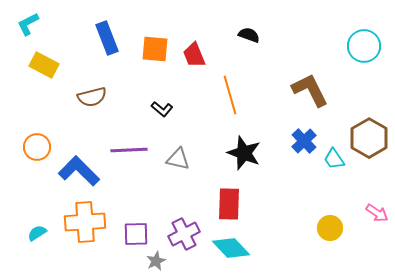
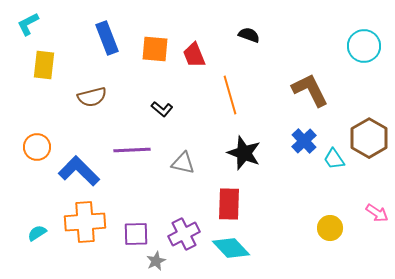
yellow rectangle: rotated 68 degrees clockwise
purple line: moved 3 px right
gray triangle: moved 5 px right, 4 px down
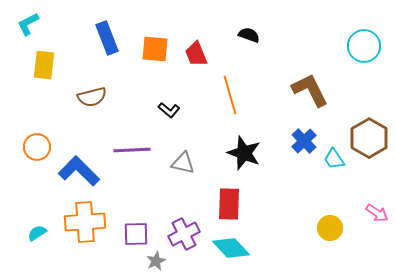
red trapezoid: moved 2 px right, 1 px up
black L-shape: moved 7 px right, 1 px down
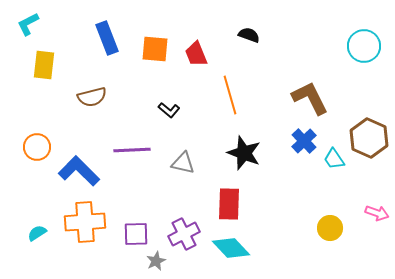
brown L-shape: moved 8 px down
brown hexagon: rotated 6 degrees counterclockwise
pink arrow: rotated 15 degrees counterclockwise
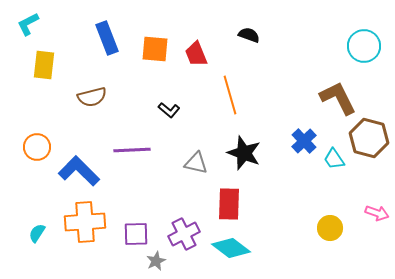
brown L-shape: moved 28 px right
brown hexagon: rotated 9 degrees counterclockwise
gray triangle: moved 13 px right
cyan semicircle: rotated 24 degrees counterclockwise
cyan diamond: rotated 9 degrees counterclockwise
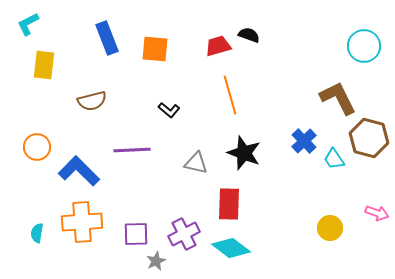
red trapezoid: moved 22 px right, 8 px up; rotated 96 degrees clockwise
brown semicircle: moved 4 px down
orange cross: moved 3 px left
cyan semicircle: rotated 24 degrees counterclockwise
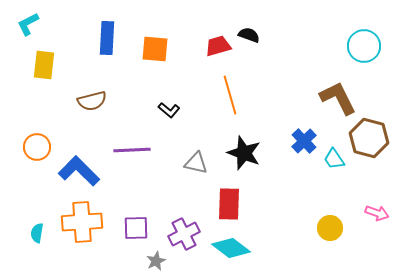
blue rectangle: rotated 24 degrees clockwise
purple square: moved 6 px up
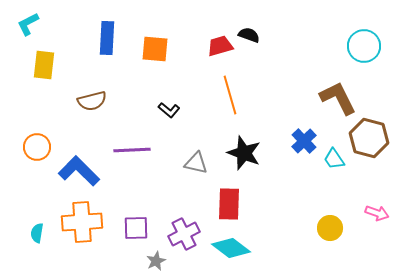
red trapezoid: moved 2 px right
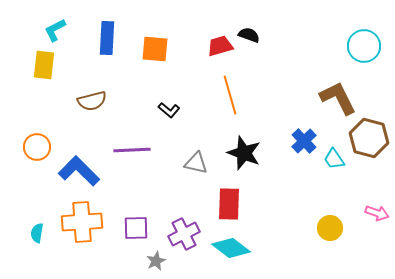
cyan L-shape: moved 27 px right, 6 px down
